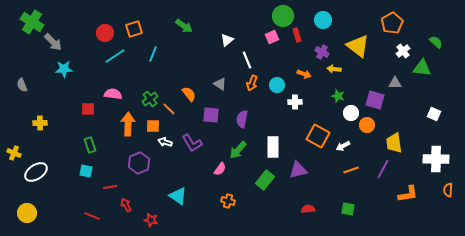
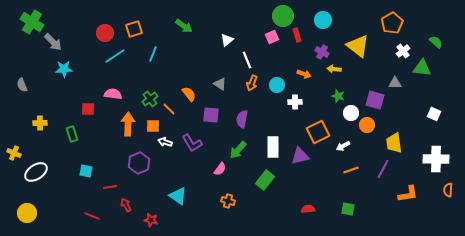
orange square at (318, 136): moved 4 px up; rotated 35 degrees clockwise
green rectangle at (90, 145): moved 18 px left, 11 px up
purple triangle at (298, 170): moved 2 px right, 14 px up
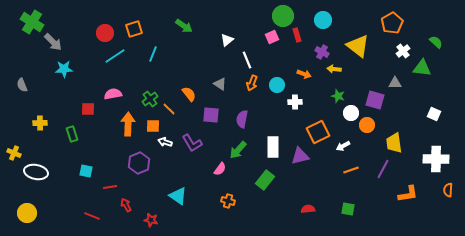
pink semicircle at (113, 94): rotated 18 degrees counterclockwise
white ellipse at (36, 172): rotated 45 degrees clockwise
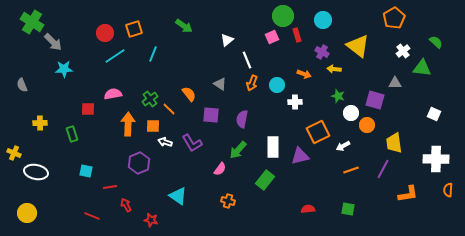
orange pentagon at (392, 23): moved 2 px right, 5 px up
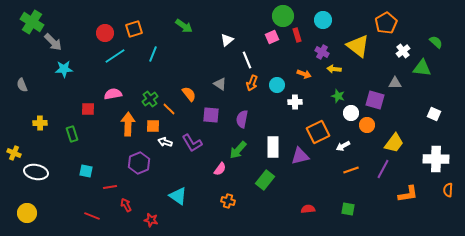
orange pentagon at (394, 18): moved 8 px left, 5 px down
yellow trapezoid at (394, 143): rotated 135 degrees counterclockwise
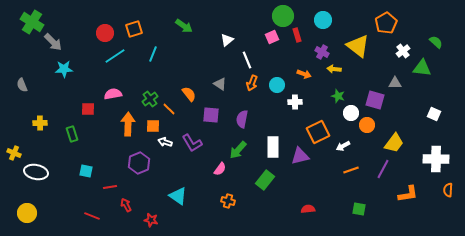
green square at (348, 209): moved 11 px right
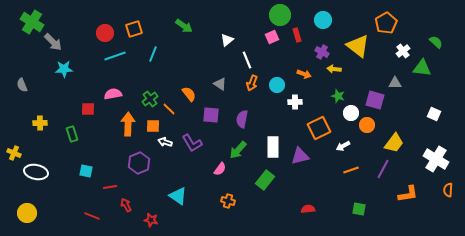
green circle at (283, 16): moved 3 px left, 1 px up
cyan line at (115, 56): rotated 15 degrees clockwise
orange square at (318, 132): moved 1 px right, 4 px up
white cross at (436, 159): rotated 30 degrees clockwise
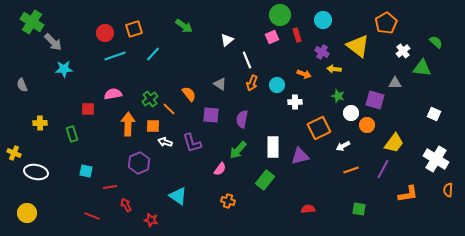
cyan line at (153, 54): rotated 21 degrees clockwise
purple L-shape at (192, 143): rotated 15 degrees clockwise
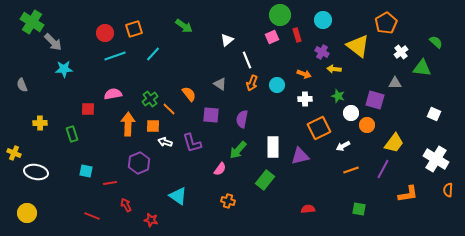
white cross at (403, 51): moved 2 px left, 1 px down
white cross at (295, 102): moved 10 px right, 3 px up
red line at (110, 187): moved 4 px up
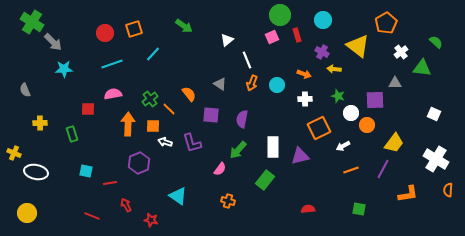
cyan line at (115, 56): moved 3 px left, 8 px down
gray semicircle at (22, 85): moved 3 px right, 5 px down
purple square at (375, 100): rotated 18 degrees counterclockwise
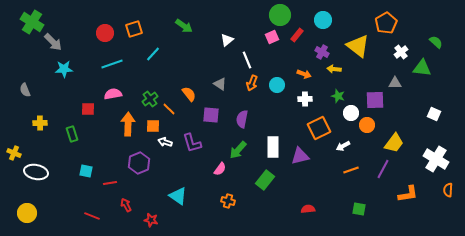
red rectangle at (297, 35): rotated 56 degrees clockwise
